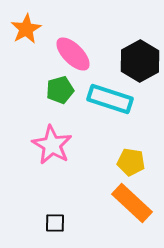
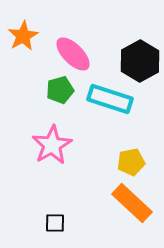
orange star: moved 3 px left, 7 px down
pink star: rotated 12 degrees clockwise
yellow pentagon: rotated 20 degrees counterclockwise
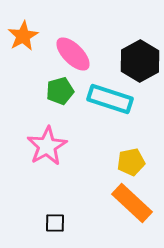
green pentagon: moved 1 px down
pink star: moved 5 px left, 1 px down
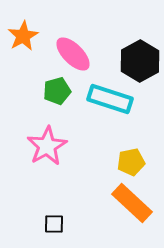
green pentagon: moved 3 px left
black square: moved 1 px left, 1 px down
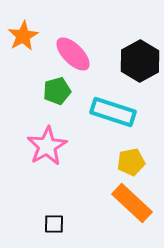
cyan rectangle: moved 3 px right, 13 px down
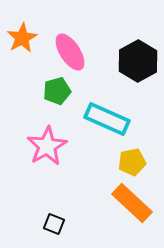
orange star: moved 1 px left, 2 px down
pink ellipse: moved 3 px left, 2 px up; rotated 12 degrees clockwise
black hexagon: moved 2 px left
cyan rectangle: moved 6 px left, 7 px down; rotated 6 degrees clockwise
yellow pentagon: moved 1 px right
black square: rotated 20 degrees clockwise
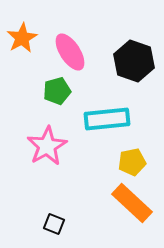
black hexagon: moved 4 px left; rotated 12 degrees counterclockwise
cyan rectangle: rotated 30 degrees counterclockwise
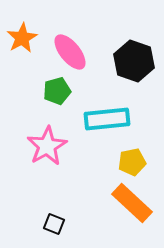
pink ellipse: rotated 6 degrees counterclockwise
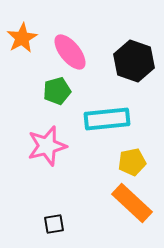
pink star: rotated 15 degrees clockwise
black square: rotated 30 degrees counterclockwise
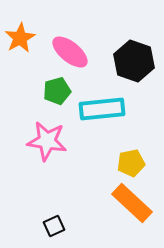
orange star: moved 2 px left
pink ellipse: rotated 12 degrees counterclockwise
cyan rectangle: moved 5 px left, 10 px up
pink star: moved 5 px up; rotated 24 degrees clockwise
yellow pentagon: moved 1 px left, 1 px down
black square: moved 2 px down; rotated 15 degrees counterclockwise
